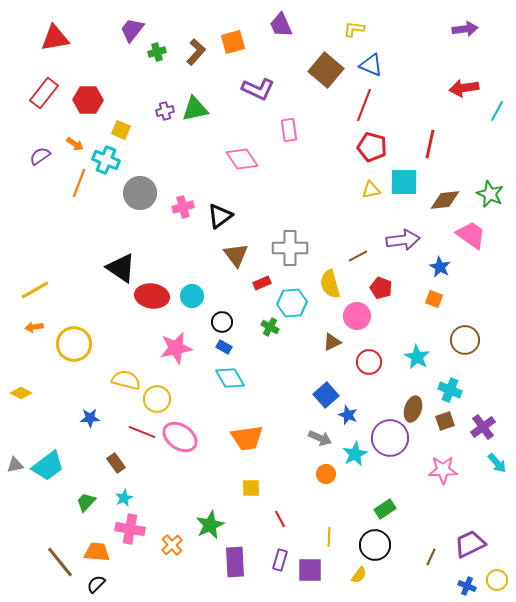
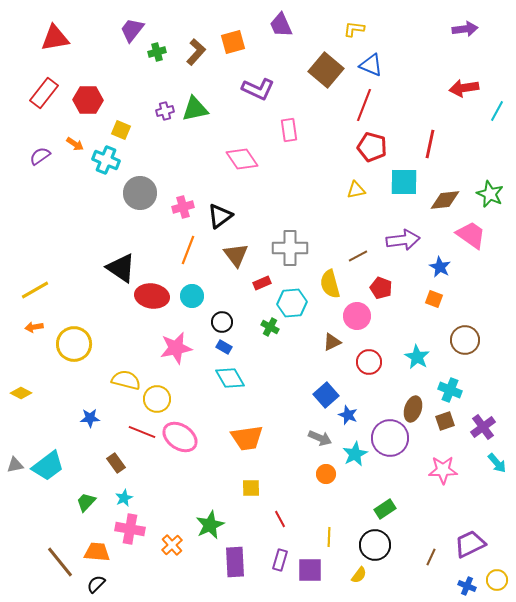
orange line at (79, 183): moved 109 px right, 67 px down
yellow triangle at (371, 190): moved 15 px left
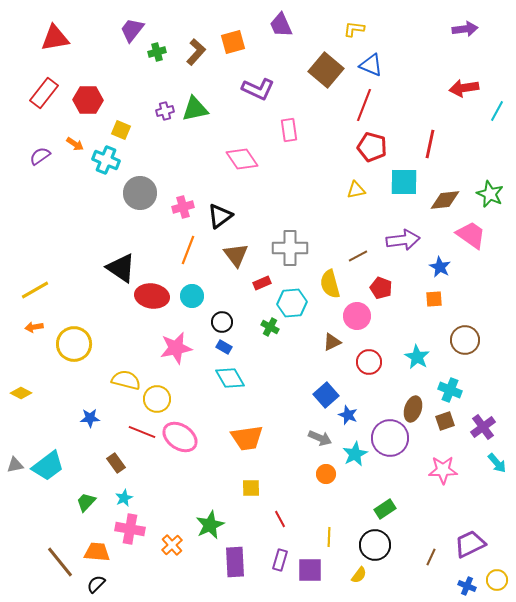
orange square at (434, 299): rotated 24 degrees counterclockwise
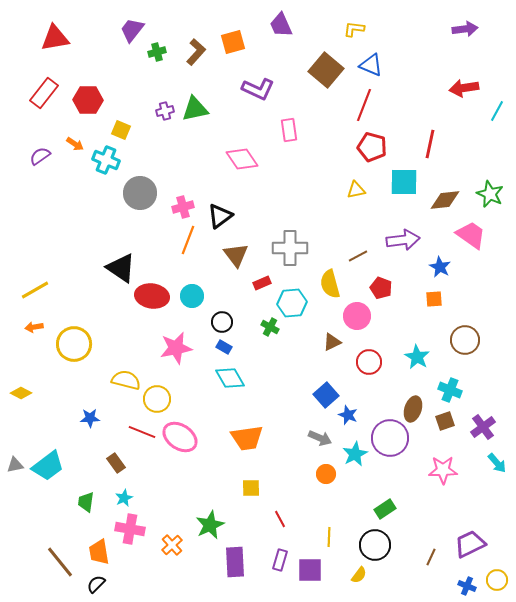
orange line at (188, 250): moved 10 px up
green trapezoid at (86, 502): rotated 35 degrees counterclockwise
orange trapezoid at (97, 552): moved 2 px right; rotated 104 degrees counterclockwise
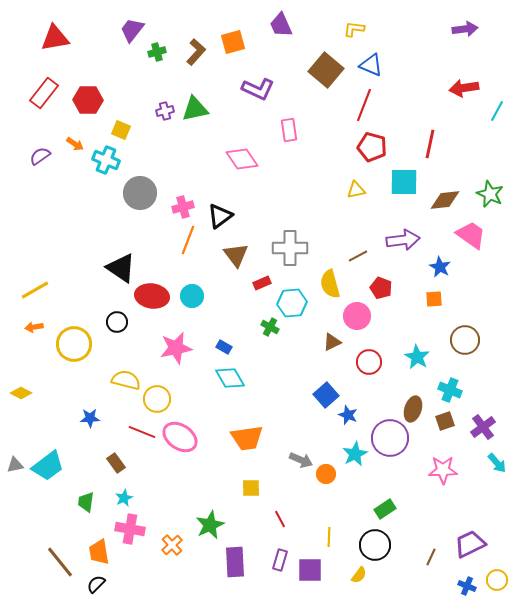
black circle at (222, 322): moved 105 px left
gray arrow at (320, 438): moved 19 px left, 22 px down
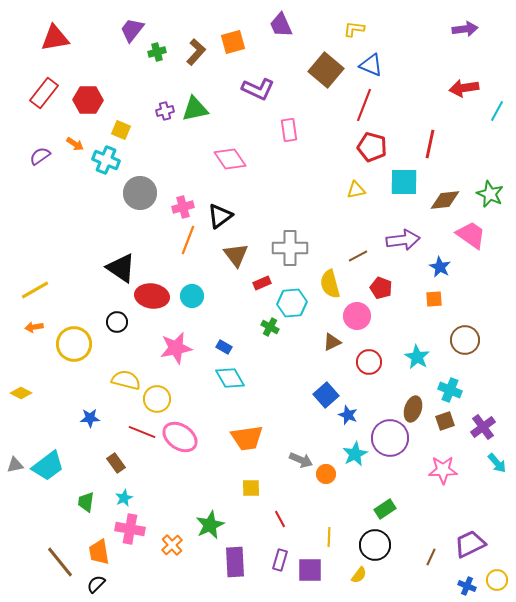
pink diamond at (242, 159): moved 12 px left
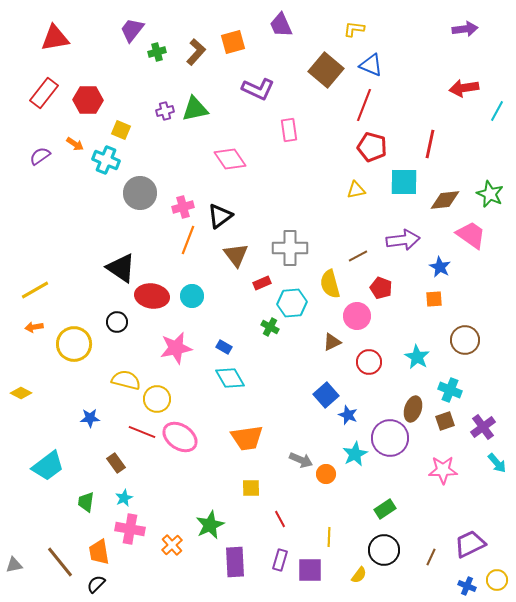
gray triangle at (15, 465): moved 1 px left, 100 px down
black circle at (375, 545): moved 9 px right, 5 px down
